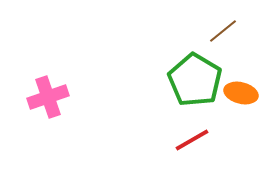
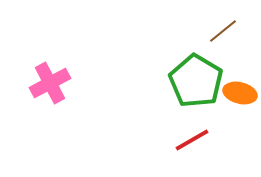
green pentagon: moved 1 px right, 1 px down
orange ellipse: moved 1 px left
pink cross: moved 2 px right, 14 px up; rotated 9 degrees counterclockwise
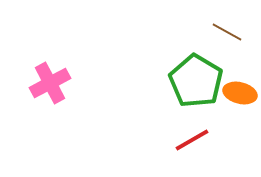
brown line: moved 4 px right, 1 px down; rotated 68 degrees clockwise
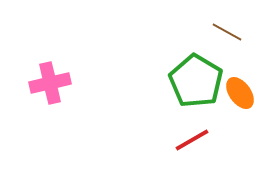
pink cross: rotated 15 degrees clockwise
orange ellipse: rotated 40 degrees clockwise
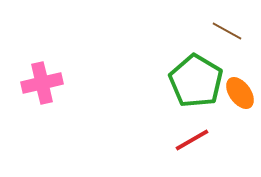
brown line: moved 1 px up
pink cross: moved 8 px left
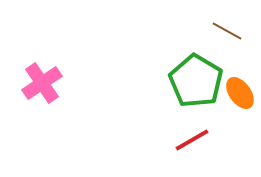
pink cross: rotated 21 degrees counterclockwise
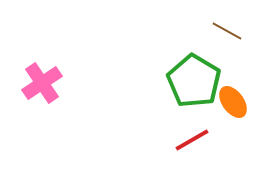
green pentagon: moved 2 px left
orange ellipse: moved 7 px left, 9 px down
